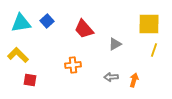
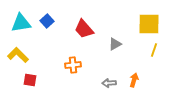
gray arrow: moved 2 px left, 6 px down
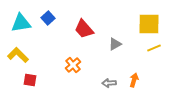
blue square: moved 1 px right, 3 px up
yellow line: moved 2 px up; rotated 48 degrees clockwise
orange cross: rotated 35 degrees counterclockwise
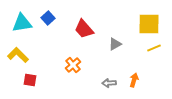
cyan triangle: moved 1 px right
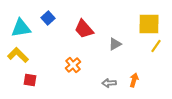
cyan triangle: moved 1 px left, 5 px down
yellow line: moved 2 px right, 2 px up; rotated 32 degrees counterclockwise
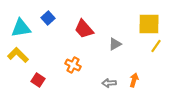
orange cross: rotated 21 degrees counterclockwise
red square: moved 8 px right; rotated 24 degrees clockwise
